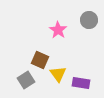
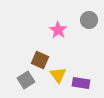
yellow triangle: moved 1 px down
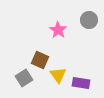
gray square: moved 2 px left, 2 px up
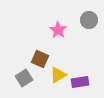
brown square: moved 1 px up
yellow triangle: rotated 36 degrees clockwise
purple rectangle: moved 1 px left, 1 px up; rotated 18 degrees counterclockwise
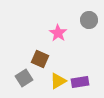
pink star: moved 3 px down
yellow triangle: moved 6 px down
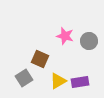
gray circle: moved 21 px down
pink star: moved 7 px right, 3 px down; rotated 18 degrees counterclockwise
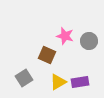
brown square: moved 7 px right, 4 px up
yellow triangle: moved 1 px down
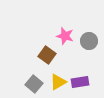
brown square: rotated 12 degrees clockwise
gray square: moved 10 px right, 6 px down; rotated 18 degrees counterclockwise
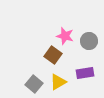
brown square: moved 6 px right
purple rectangle: moved 5 px right, 9 px up
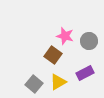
purple rectangle: rotated 18 degrees counterclockwise
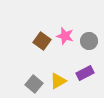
brown square: moved 11 px left, 14 px up
yellow triangle: moved 1 px up
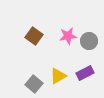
pink star: moved 3 px right; rotated 24 degrees counterclockwise
brown square: moved 8 px left, 5 px up
yellow triangle: moved 5 px up
